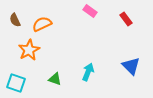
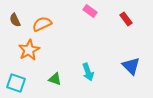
cyan arrow: rotated 138 degrees clockwise
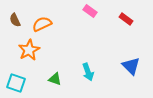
red rectangle: rotated 16 degrees counterclockwise
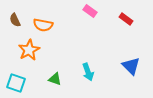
orange semicircle: moved 1 px right, 1 px down; rotated 144 degrees counterclockwise
